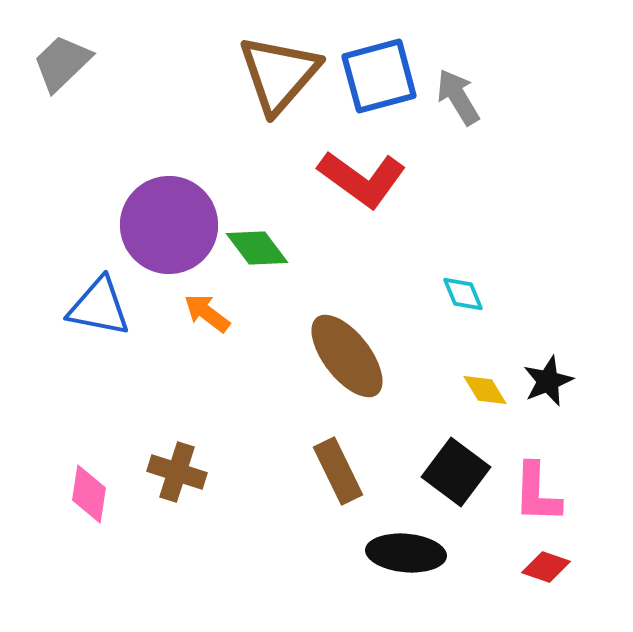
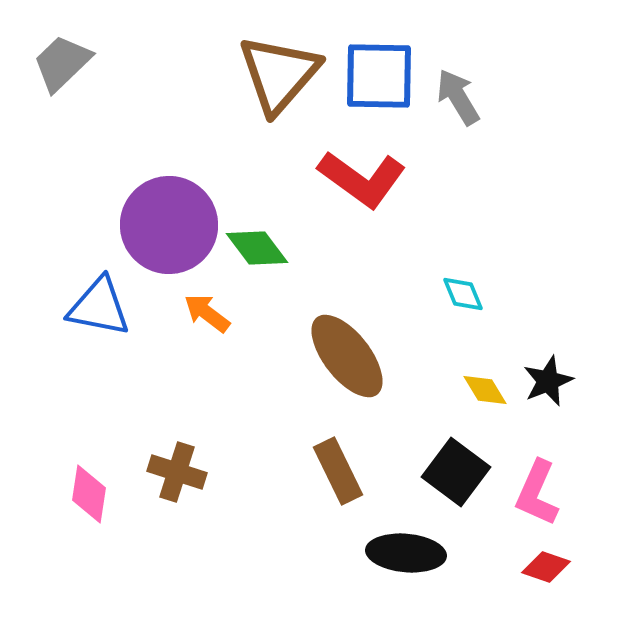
blue square: rotated 16 degrees clockwise
pink L-shape: rotated 22 degrees clockwise
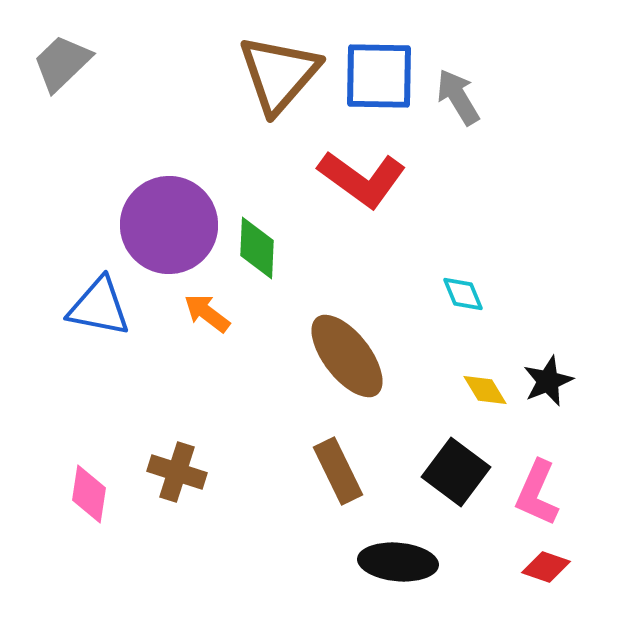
green diamond: rotated 40 degrees clockwise
black ellipse: moved 8 px left, 9 px down
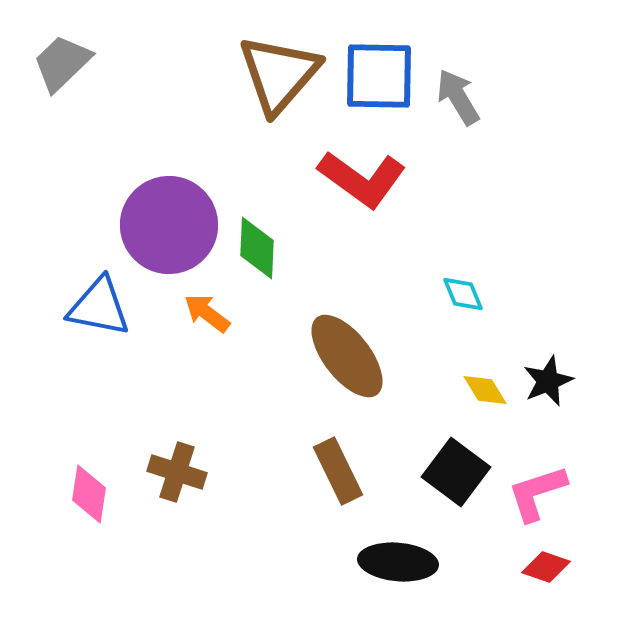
pink L-shape: rotated 48 degrees clockwise
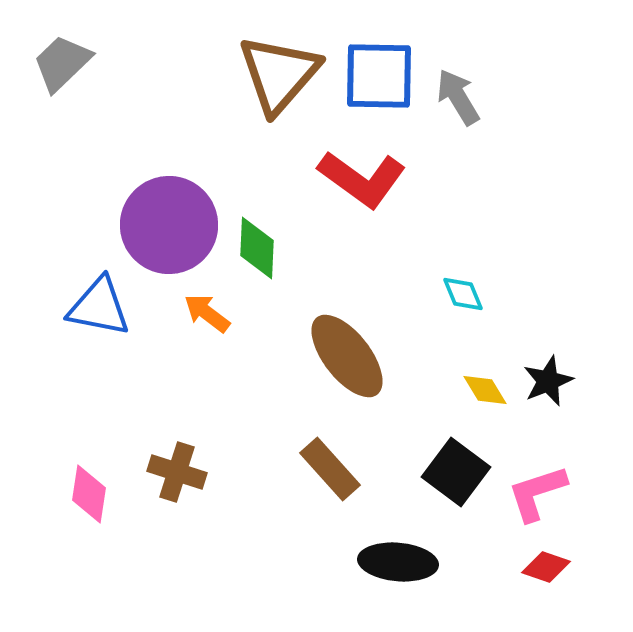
brown rectangle: moved 8 px left, 2 px up; rotated 16 degrees counterclockwise
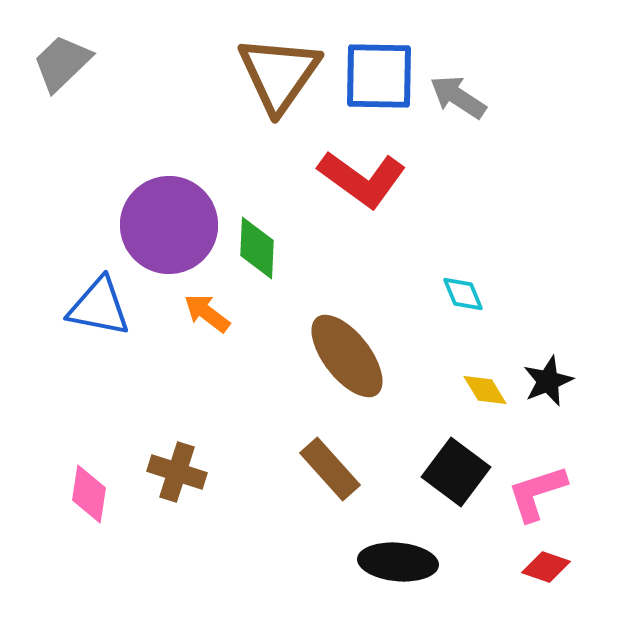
brown triangle: rotated 6 degrees counterclockwise
gray arrow: rotated 26 degrees counterclockwise
